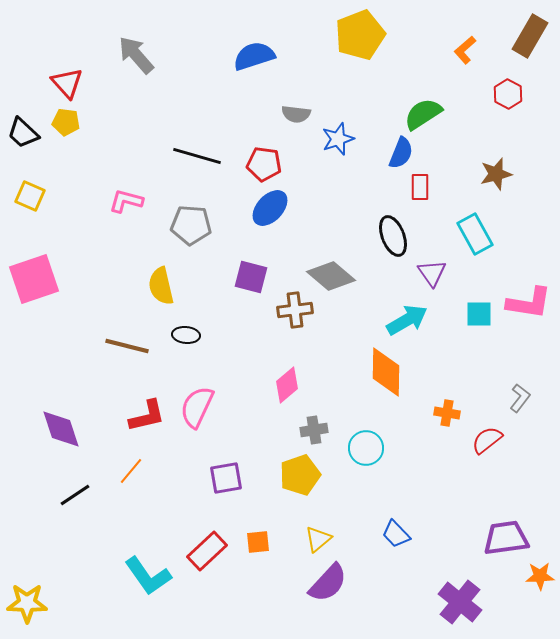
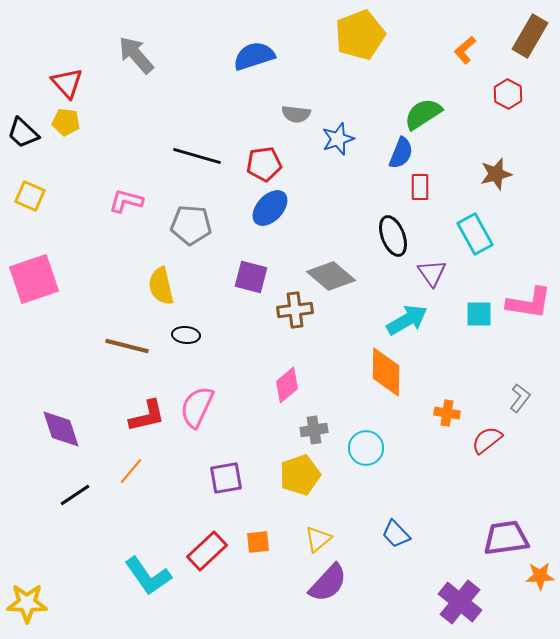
red pentagon at (264, 164): rotated 16 degrees counterclockwise
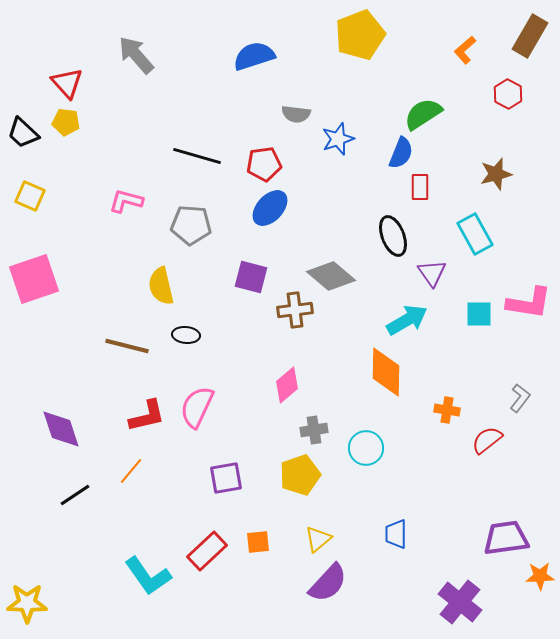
orange cross at (447, 413): moved 3 px up
blue trapezoid at (396, 534): rotated 44 degrees clockwise
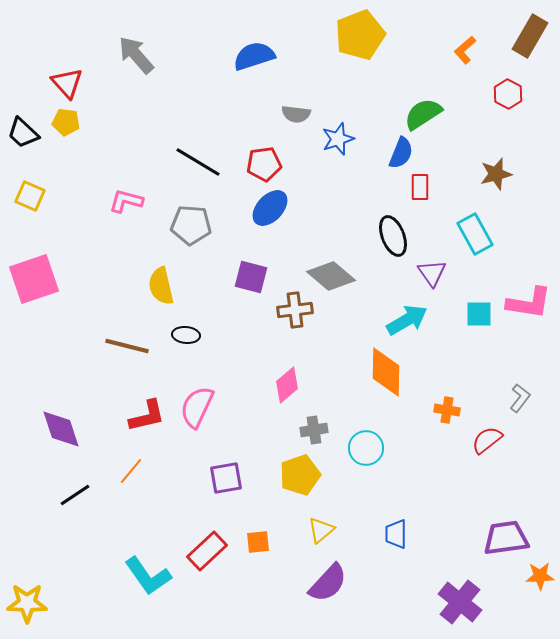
black line at (197, 156): moved 1 px right, 6 px down; rotated 15 degrees clockwise
yellow triangle at (318, 539): moved 3 px right, 9 px up
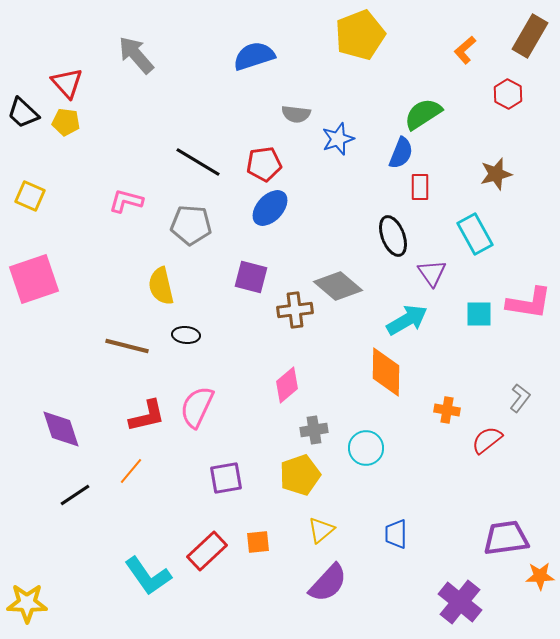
black trapezoid at (23, 133): moved 20 px up
gray diamond at (331, 276): moved 7 px right, 10 px down
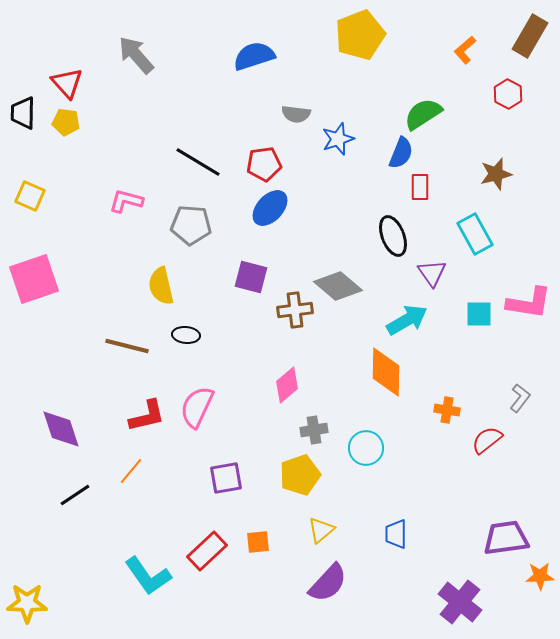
black trapezoid at (23, 113): rotated 48 degrees clockwise
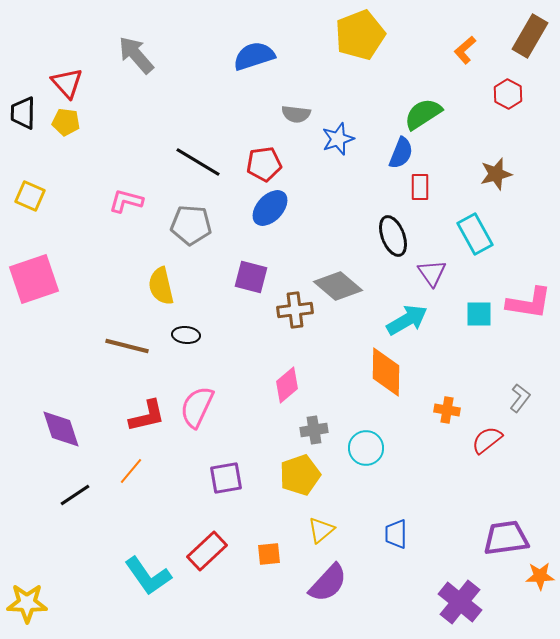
orange square at (258, 542): moved 11 px right, 12 px down
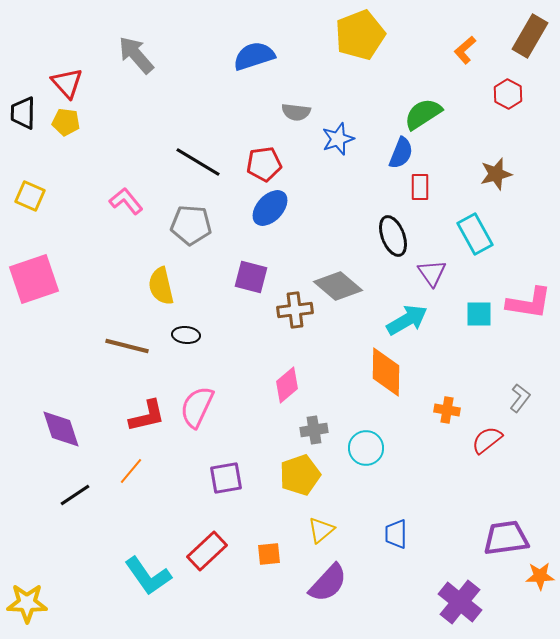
gray semicircle at (296, 114): moved 2 px up
pink L-shape at (126, 201): rotated 36 degrees clockwise
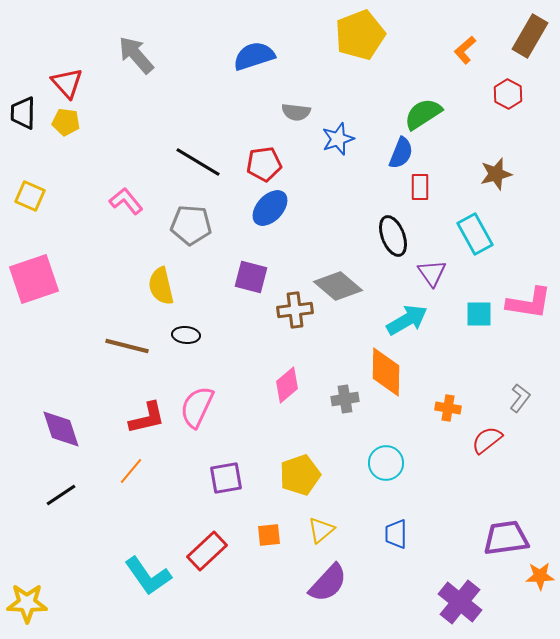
orange cross at (447, 410): moved 1 px right, 2 px up
red L-shape at (147, 416): moved 2 px down
gray cross at (314, 430): moved 31 px right, 31 px up
cyan circle at (366, 448): moved 20 px right, 15 px down
black line at (75, 495): moved 14 px left
orange square at (269, 554): moved 19 px up
